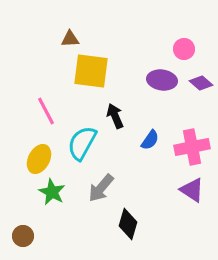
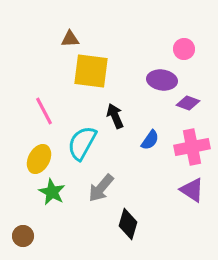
purple diamond: moved 13 px left, 20 px down; rotated 20 degrees counterclockwise
pink line: moved 2 px left
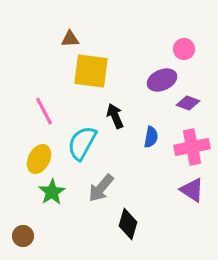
purple ellipse: rotated 32 degrees counterclockwise
blue semicircle: moved 1 px right, 3 px up; rotated 25 degrees counterclockwise
green star: rotated 12 degrees clockwise
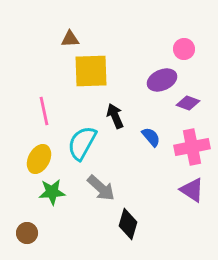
yellow square: rotated 9 degrees counterclockwise
pink line: rotated 16 degrees clockwise
blue semicircle: rotated 50 degrees counterclockwise
gray arrow: rotated 88 degrees counterclockwise
green star: rotated 28 degrees clockwise
brown circle: moved 4 px right, 3 px up
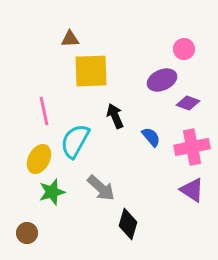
cyan semicircle: moved 7 px left, 2 px up
green star: rotated 12 degrees counterclockwise
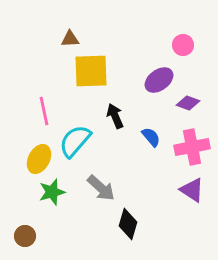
pink circle: moved 1 px left, 4 px up
purple ellipse: moved 3 px left; rotated 12 degrees counterclockwise
cyan semicircle: rotated 12 degrees clockwise
brown circle: moved 2 px left, 3 px down
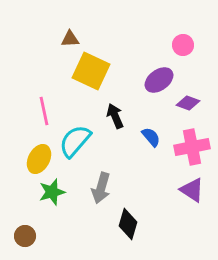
yellow square: rotated 27 degrees clockwise
gray arrow: rotated 64 degrees clockwise
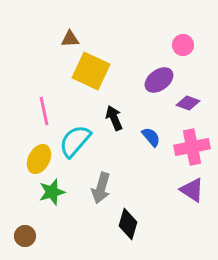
black arrow: moved 1 px left, 2 px down
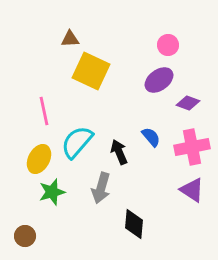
pink circle: moved 15 px left
black arrow: moved 5 px right, 34 px down
cyan semicircle: moved 2 px right, 1 px down
black diamond: moved 6 px right; rotated 12 degrees counterclockwise
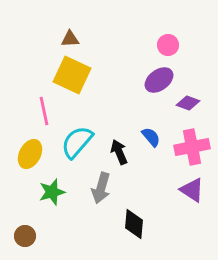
yellow square: moved 19 px left, 4 px down
yellow ellipse: moved 9 px left, 5 px up
